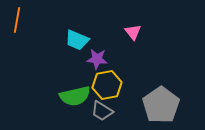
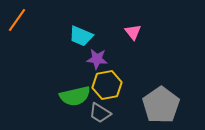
orange line: rotated 25 degrees clockwise
cyan trapezoid: moved 4 px right, 4 px up
gray trapezoid: moved 2 px left, 2 px down
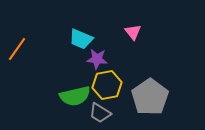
orange line: moved 29 px down
cyan trapezoid: moved 3 px down
gray pentagon: moved 11 px left, 8 px up
